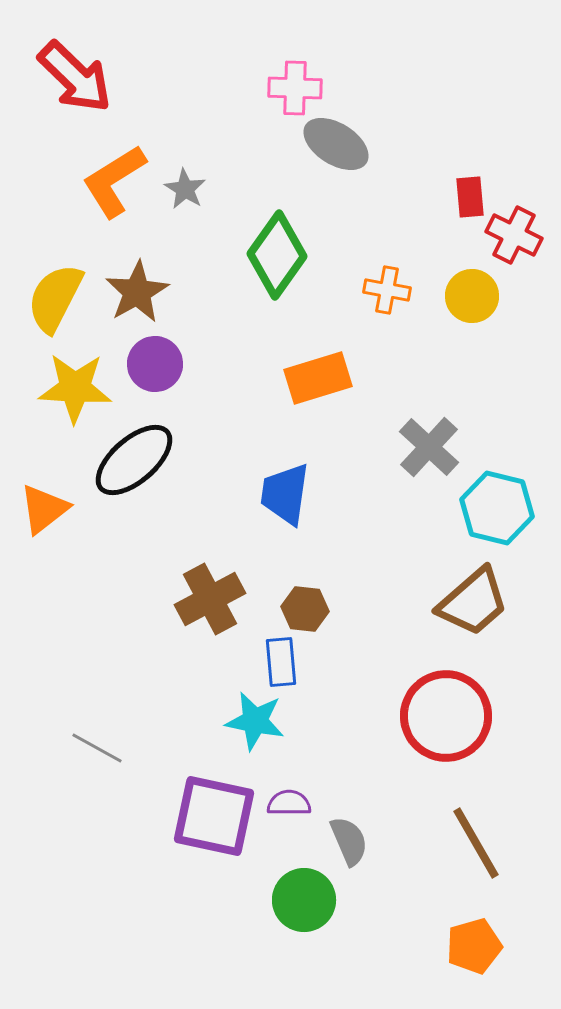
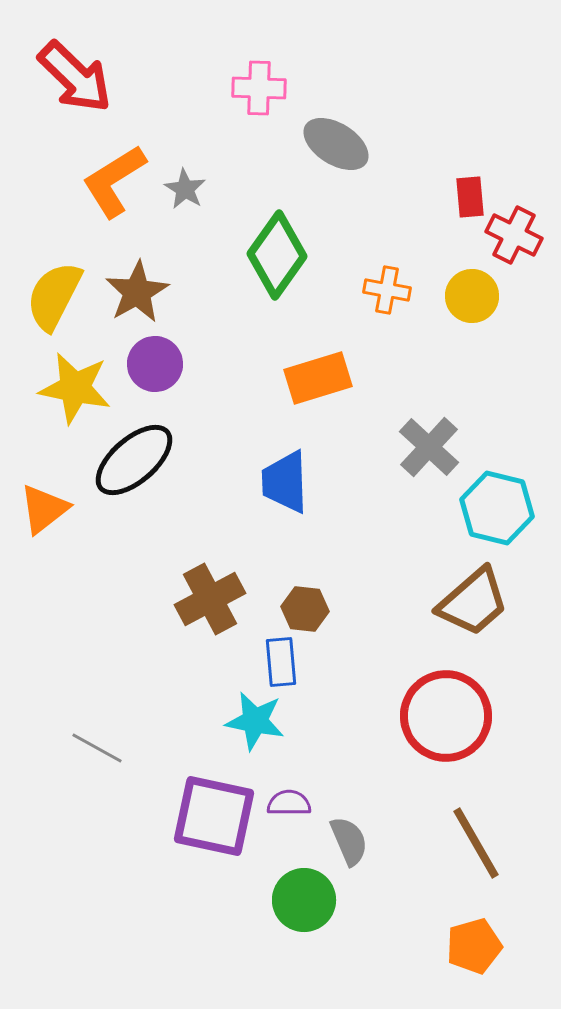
pink cross: moved 36 px left
yellow semicircle: moved 1 px left, 2 px up
yellow star: rotated 8 degrees clockwise
blue trapezoid: moved 12 px up; rotated 10 degrees counterclockwise
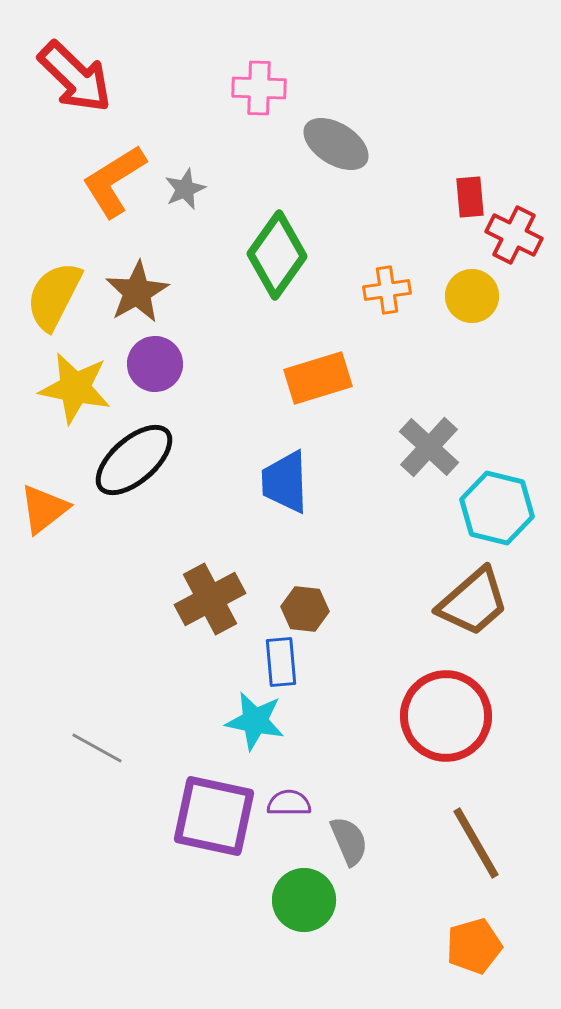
gray star: rotated 18 degrees clockwise
orange cross: rotated 18 degrees counterclockwise
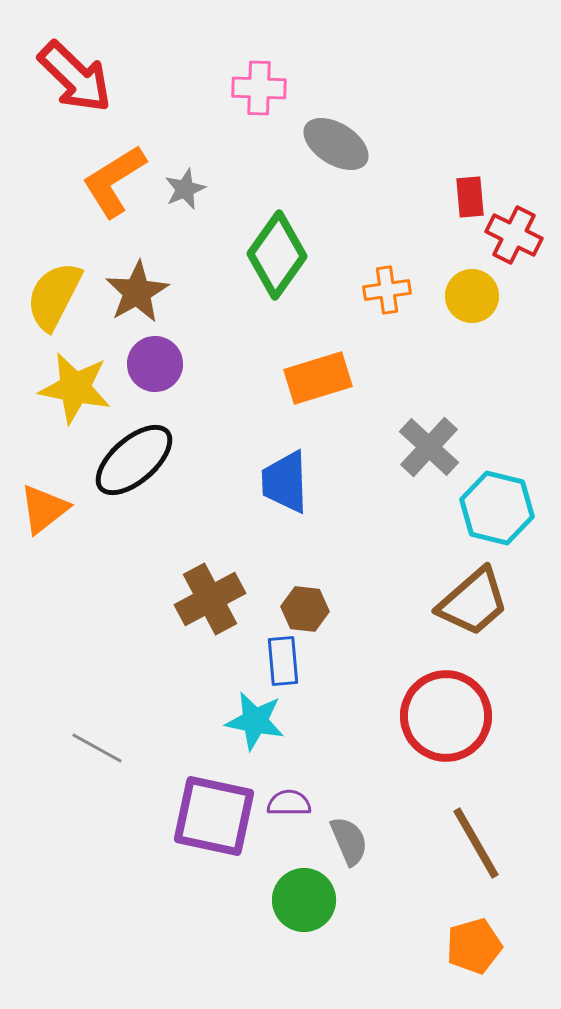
blue rectangle: moved 2 px right, 1 px up
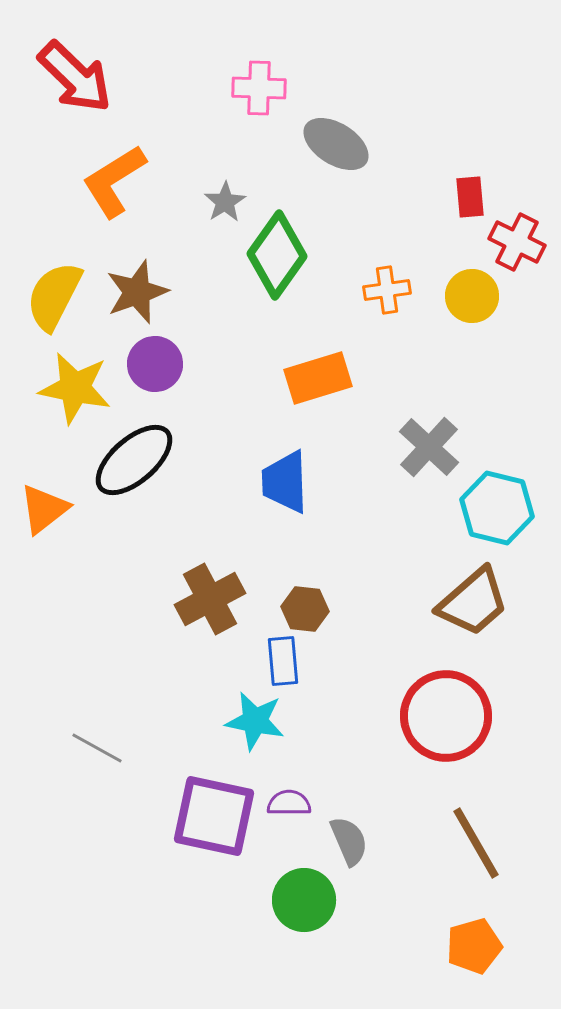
gray star: moved 40 px right, 13 px down; rotated 9 degrees counterclockwise
red cross: moved 3 px right, 7 px down
brown star: rotated 10 degrees clockwise
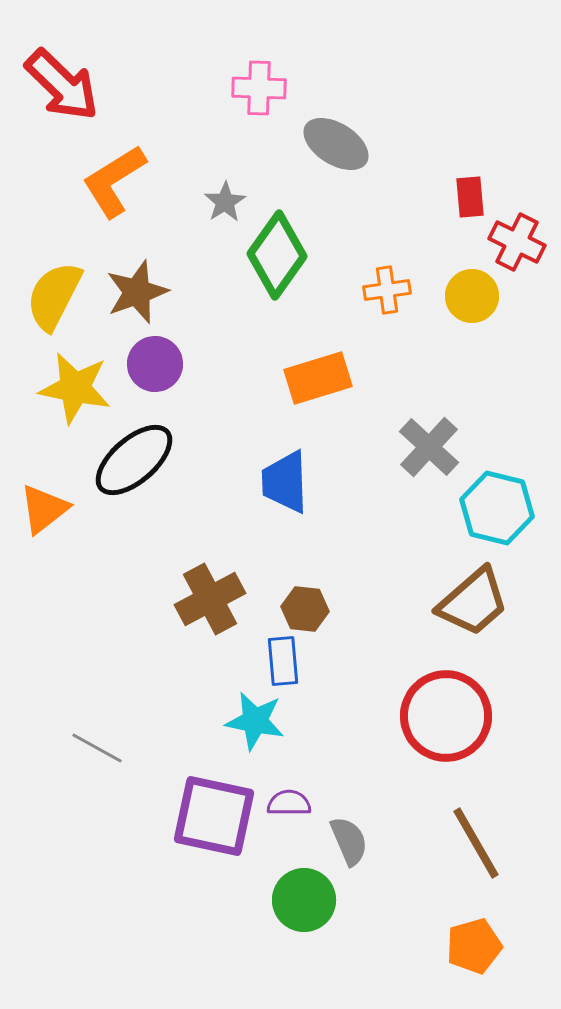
red arrow: moved 13 px left, 8 px down
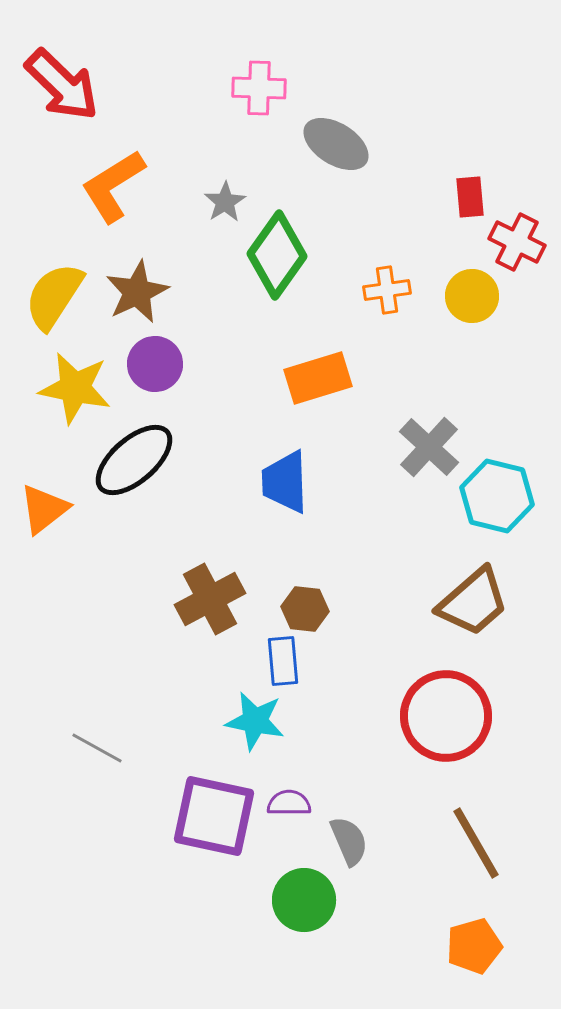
orange L-shape: moved 1 px left, 5 px down
brown star: rotated 6 degrees counterclockwise
yellow semicircle: rotated 6 degrees clockwise
cyan hexagon: moved 12 px up
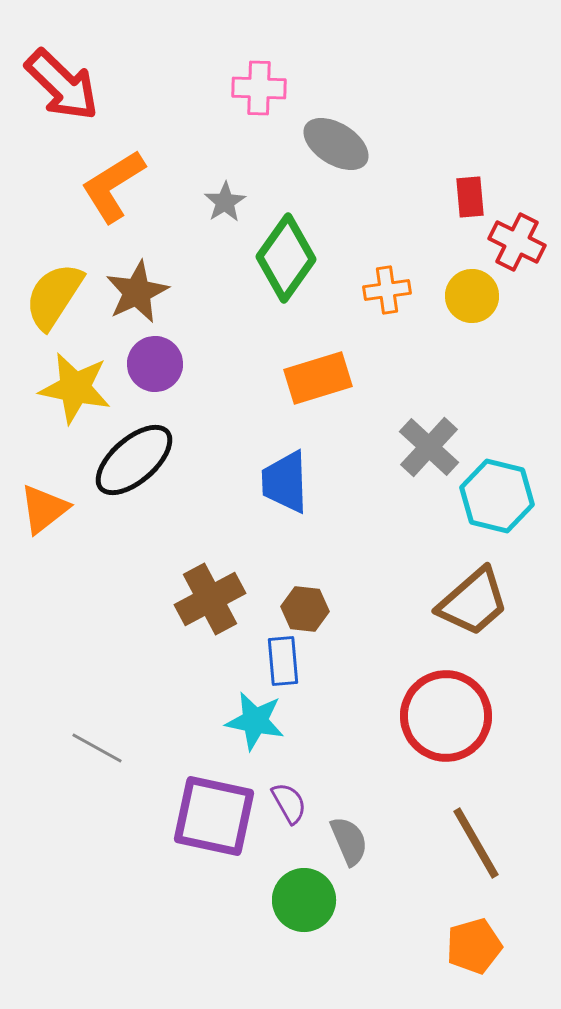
green diamond: moved 9 px right, 3 px down
purple semicircle: rotated 60 degrees clockwise
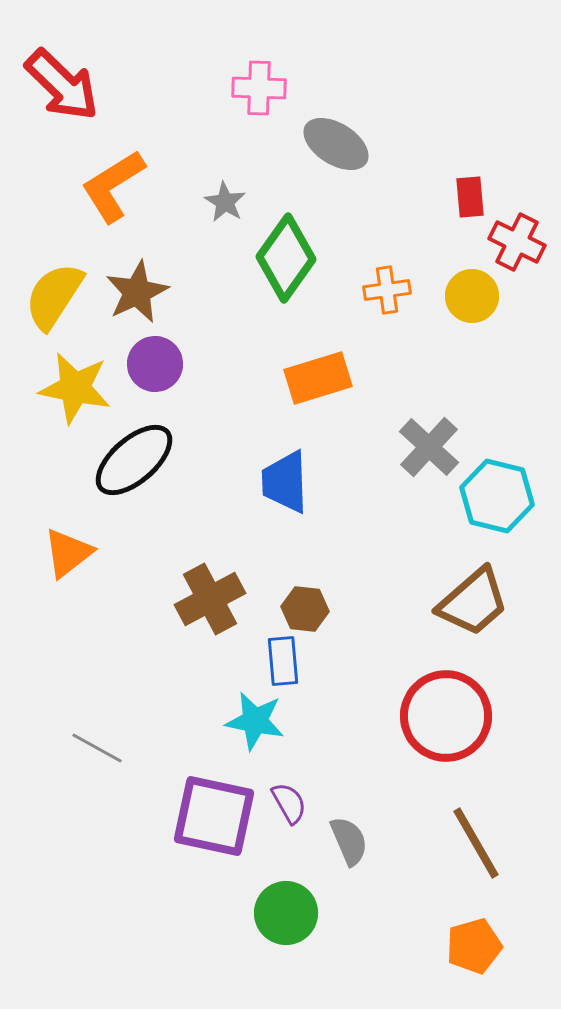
gray star: rotated 9 degrees counterclockwise
orange triangle: moved 24 px right, 44 px down
green circle: moved 18 px left, 13 px down
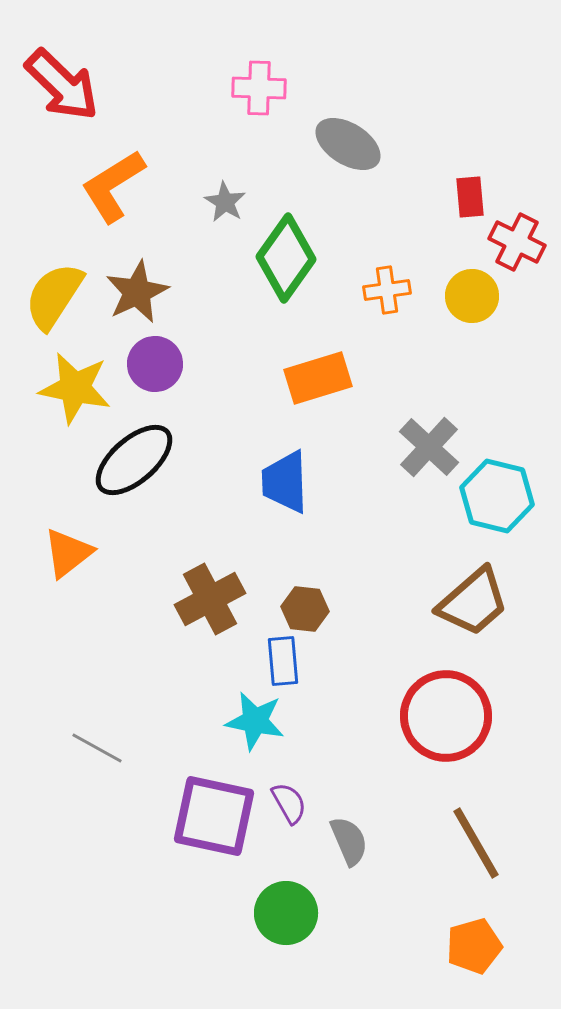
gray ellipse: moved 12 px right
